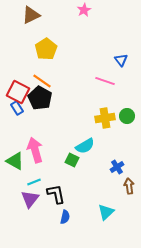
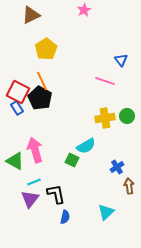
orange line: rotated 30 degrees clockwise
cyan semicircle: moved 1 px right
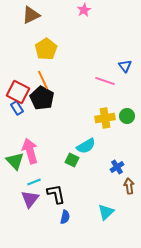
blue triangle: moved 4 px right, 6 px down
orange line: moved 1 px right, 1 px up
black pentagon: moved 2 px right
pink arrow: moved 5 px left, 1 px down
green triangle: rotated 18 degrees clockwise
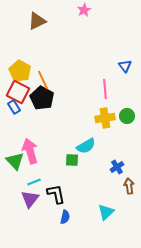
brown triangle: moved 6 px right, 6 px down
yellow pentagon: moved 26 px left, 22 px down; rotated 10 degrees counterclockwise
pink line: moved 8 px down; rotated 66 degrees clockwise
blue rectangle: moved 3 px left, 1 px up
green square: rotated 24 degrees counterclockwise
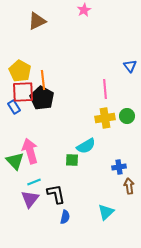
blue triangle: moved 5 px right
orange line: rotated 18 degrees clockwise
red square: moved 5 px right; rotated 30 degrees counterclockwise
blue cross: moved 2 px right; rotated 24 degrees clockwise
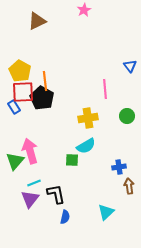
orange line: moved 2 px right, 1 px down
yellow cross: moved 17 px left
green triangle: rotated 24 degrees clockwise
cyan line: moved 1 px down
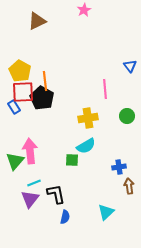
pink arrow: rotated 10 degrees clockwise
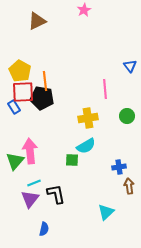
black pentagon: rotated 20 degrees counterclockwise
blue semicircle: moved 21 px left, 12 px down
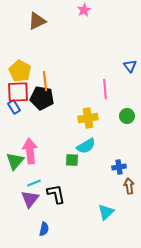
red square: moved 5 px left
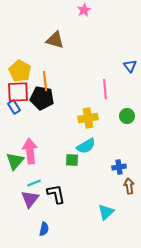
brown triangle: moved 18 px right, 19 px down; rotated 42 degrees clockwise
